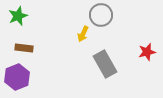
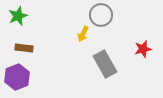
red star: moved 4 px left, 3 px up
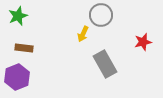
red star: moved 7 px up
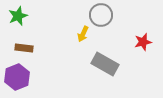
gray rectangle: rotated 32 degrees counterclockwise
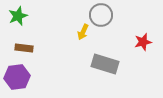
yellow arrow: moved 2 px up
gray rectangle: rotated 12 degrees counterclockwise
purple hexagon: rotated 15 degrees clockwise
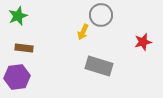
gray rectangle: moved 6 px left, 2 px down
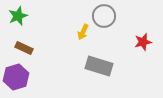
gray circle: moved 3 px right, 1 px down
brown rectangle: rotated 18 degrees clockwise
purple hexagon: moved 1 px left; rotated 10 degrees counterclockwise
